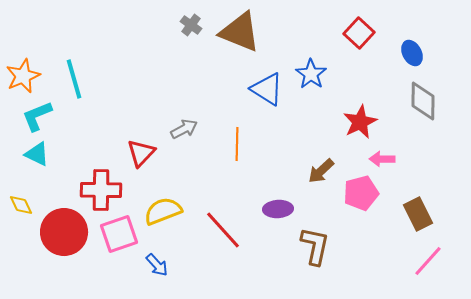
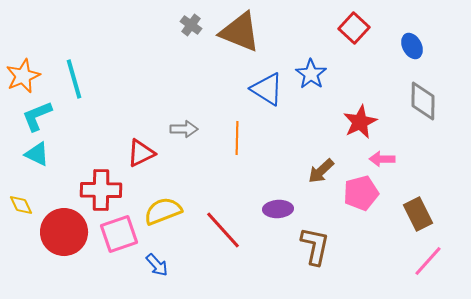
red square: moved 5 px left, 5 px up
blue ellipse: moved 7 px up
gray arrow: rotated 28 degrees clockwise
orange line: moved 6 px up
red triangle: rotated 20 degrees clockwise
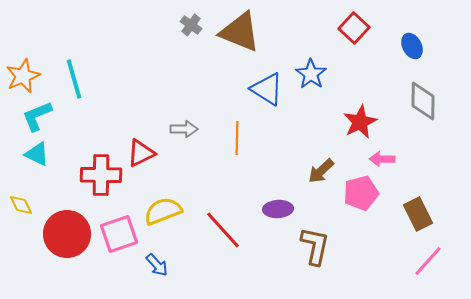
red cross: moved 15 px up
red circle: moved 3 px right, 2 px down
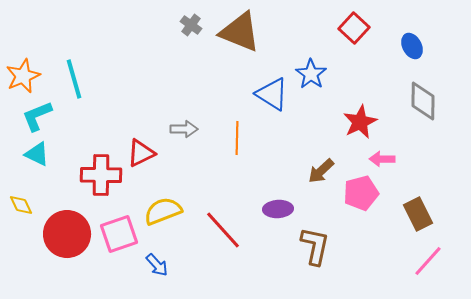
blue triangle: moved 5 px right, 5 px down
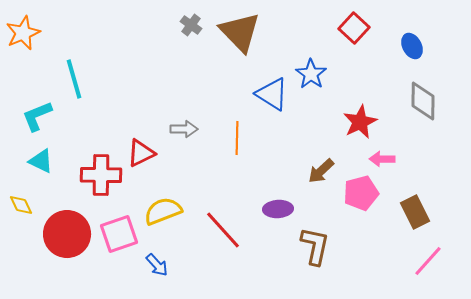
brown triangle: rotated 24 degrees clockwise
orange star: moved 43 px up
cyan triangle: moved 4 px right, 7 px down
brown rectangle: moved 3 px left, 2 px up
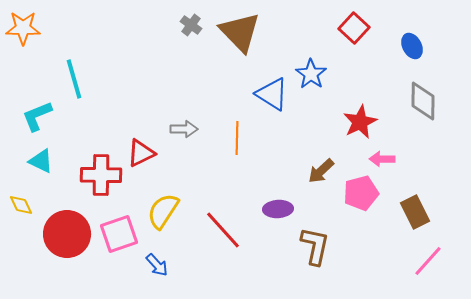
orange star: moved 5 px up; rotated 24 degrees clockwise
yellow semicircle: rotated 36 degrees counterclockwise
